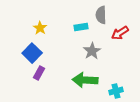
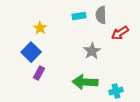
cyan rectangle: moved 2 px left, 11 px up
blue square: moved 1 px left, 1 px up
green arrow: moved 2 px down
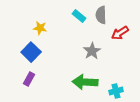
cyan rectangle: rotated 48 degrees clockwise
yellow star: rotated 24 degrees counterclockwise
purple rectangle: moved 10 px left, 6 px down
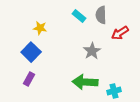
cyan cross: moved 2 px left
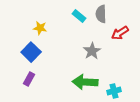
gray semicircle: moved 1 px up
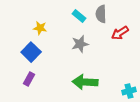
gray star: moved 12 px left, 7 px up; rotated 18 degrees clockwise
cyan cross: moved 15 px right
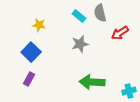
gray semicircle: moved 1 px left, 1 px up; rotated 12 degrees counterclockwise
yellow star: moved 1 px left, 3 px up
green arrow: moved 7 px right
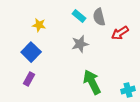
gray semicircle: moved 1 px left, 4 px down
green arrow: rotated 60 degrees clockwise
cyan cross: moved 1 px left, 1 px up
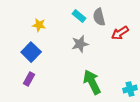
cyan cross: moved 2 px right, 1 px up
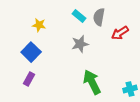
gray semicircle: rotated 24 degrees clockwise
